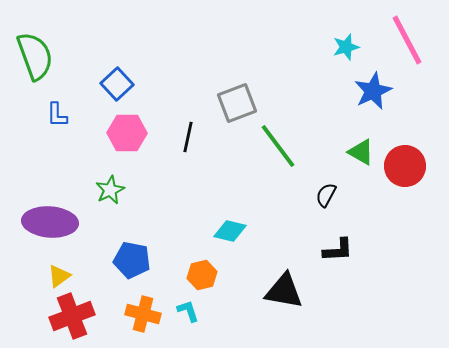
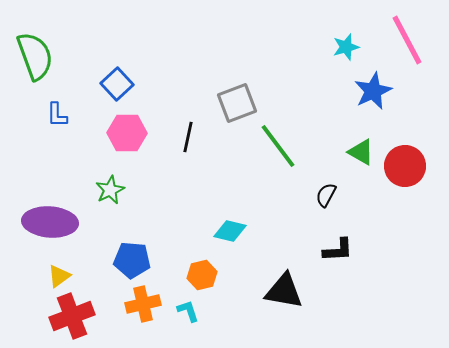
blue pentagon: rotated 6 degrees counterclockwise
orange cross: moved 10 px up; rotated 28 degrees counterclockwise
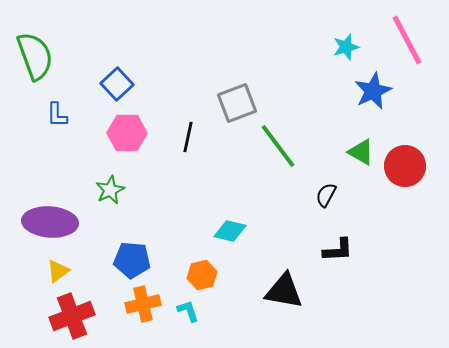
yellow triangle: moved 1 px left, 5 px up
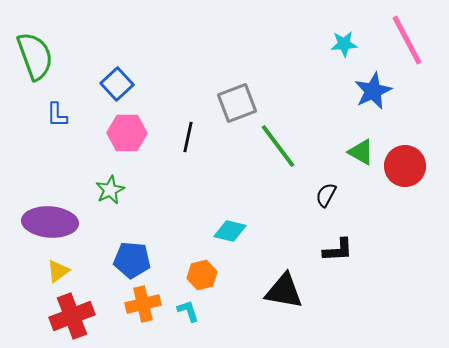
cyan star: moved 2 px left, 3 px up; rotated 12 degrees clockwise
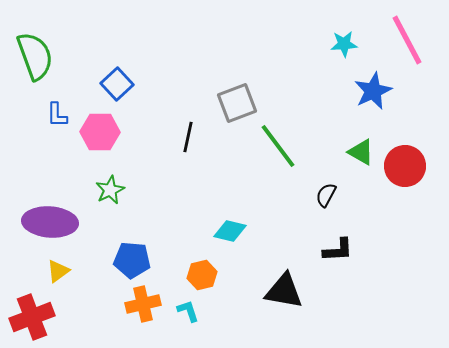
pink hexagon: moved 27 px left, 1 px up
red cross: moved 40 px left, 1 px down
